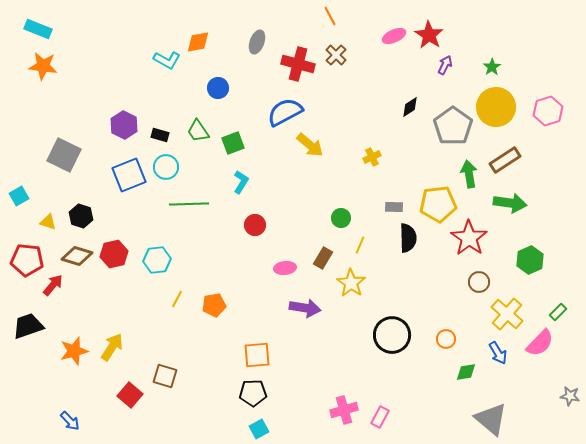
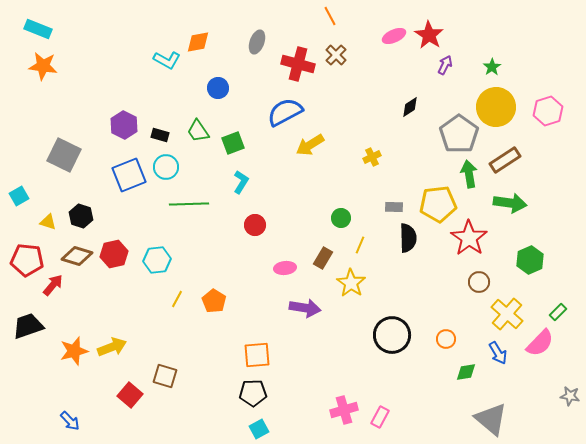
gray pentagon at (453, 126): moved 6 px right, 8 px down
yellow arrow at (310, 145): rotated 108 degrees clockwise
orange pentagon at (214, 305): moved 4 px up; rotated 30 degrees counterclockwise
yellow arrow at (112, 347): rotated 36 degrees clockwise
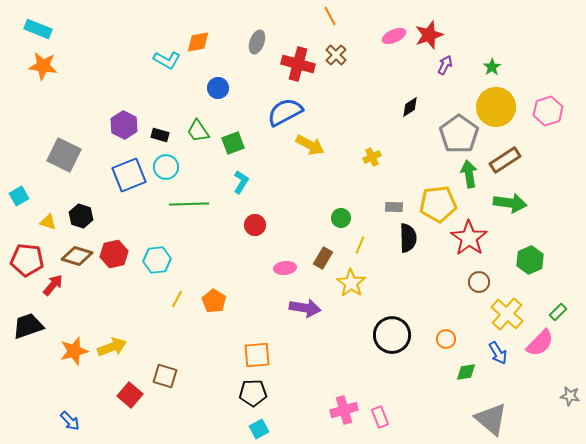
red star at (429, 35): rotated 20 degrees clockwise
yellow arrow at (310, 145): rotated 120 degrees counterclockwise
pink rectangle at (380, 417): rotated 50 degrees counterclockwise
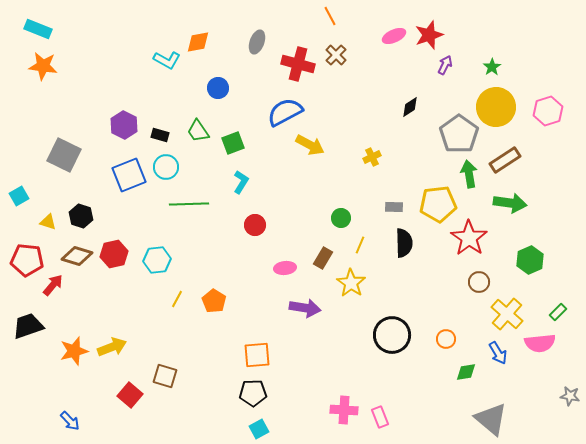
black semicircle at (408, 238): moved 4 px left, 5 px down
pink semicircle at (540, 343): rotated 40 degrees clockwise
pink cross at (344, 410): rotated 20 degrees clockwise
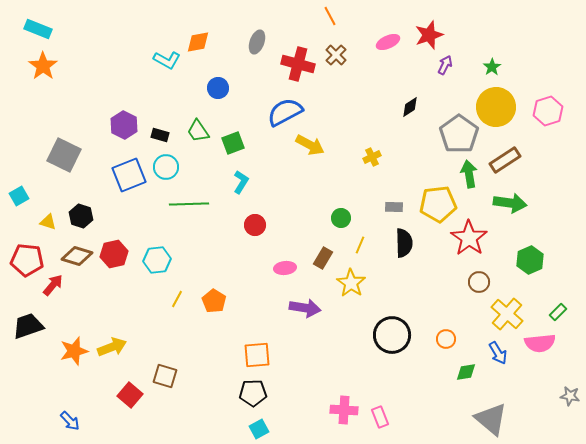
pink ellipse at (394, 36): moved 6 px left, 6 px down
orange star at (43, 66): rotated 28 degrees clockwise
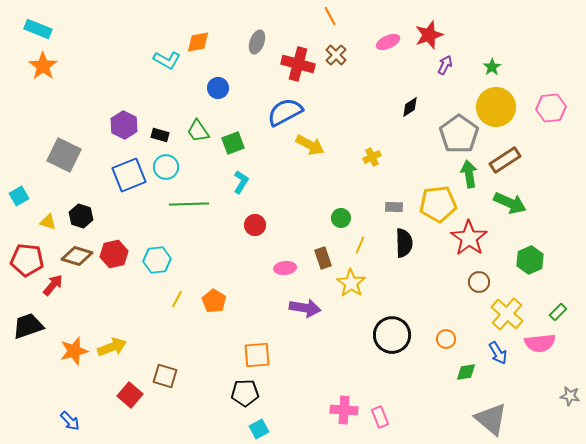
pink hexagon at (548, 111): moved 3 px right, 3 px up; rotated 12 degrees clockwise
green arrow at (510, 203): rotated 16 degrees clockwise
brown rectangle at (323, 258): rotated 50 degrees counterclockwise
black pentagon at (253, 393): moved 8 px left
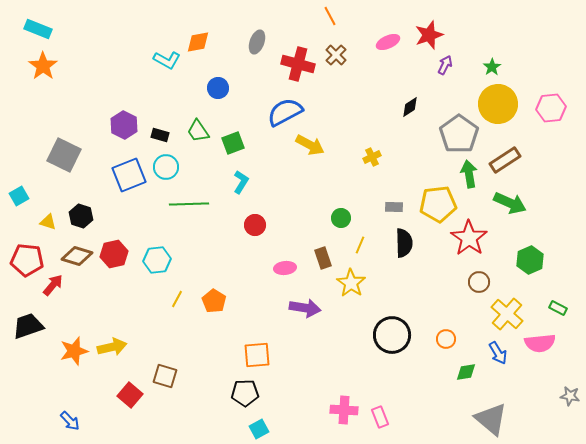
yellow circle at (496, 107): moved 2 px right, 3 px up
green rectangle at (558, 312): moved 4 px up; rotated 72 degrees clockwise
yellow arrow at (112, 347): rotated 8 degrees clockwise
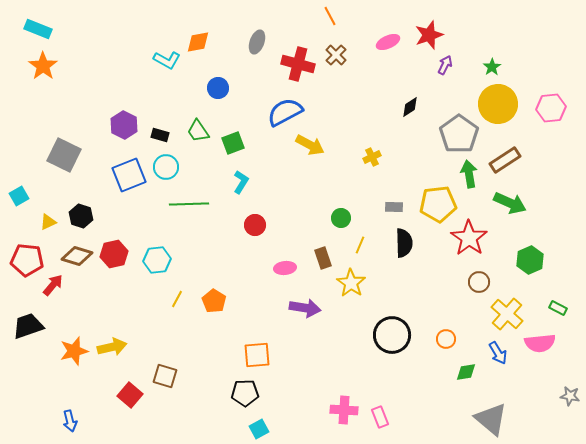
yellow triangle at (48, 222): rotated 42 degrees counterclockwise
blue arrow at (70, 421): rotated 30 degrees clockwise
